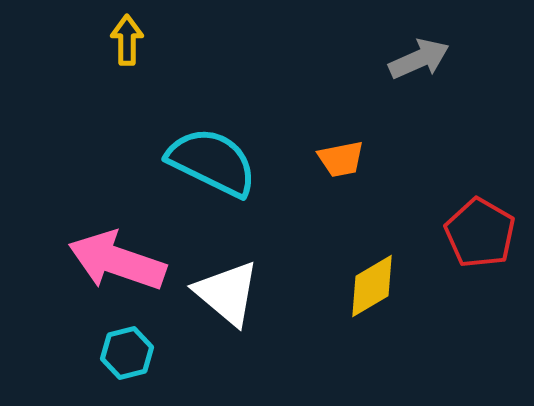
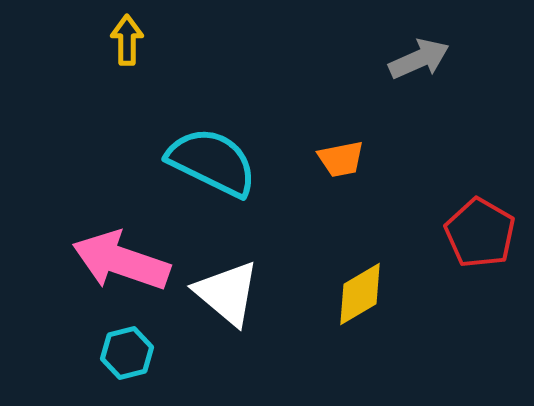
pink arrow: moved 4 px right
yellow diamond: moved 12 px left, 8 px down
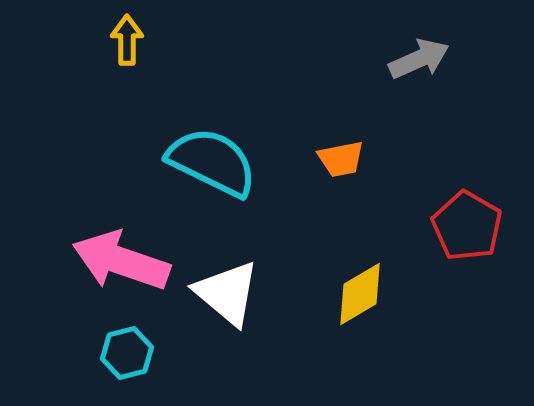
red pentagon: moved 13 px left, 7 px up
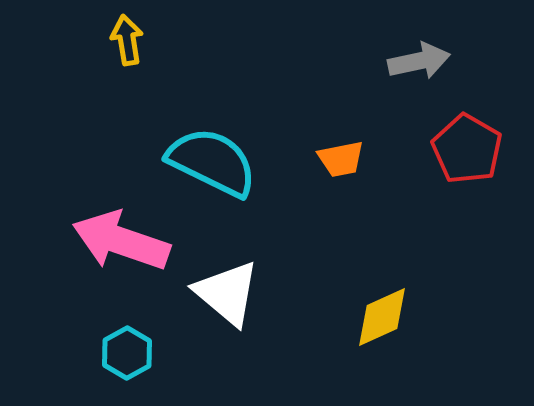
yellow arrow: rotated 9 degrees counterclockwise
gray arrow: moved 2 px down; rotated 12 degrees clockwise
red pentagon: moved 77 px up
pink arrow: moved 20 px up
yellow diamond: moved 22 px right, 23 px down; rotated 6 degrees clockwise
cyan hexagon: rotated 15 degrees counterclockwise
